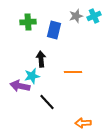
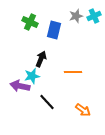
green cross: moved 2 px right; rotated 28 degrees clockwise
black arrow: rotated 28 degrees clockwise
orange arrow: moved 13 px up; rotated 140 degrees counterclockwise
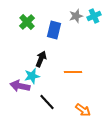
green cross: moved 3 px left; rotated 21 degrees clockwise
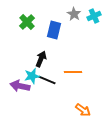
gray star: moved 2 px left, 2 px up; rotated 24 degrees counterclockwise
black line: moved 22 px up; rotated 24 degrees counterclockwise
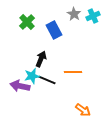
cyan cross: moved 1 px left
blue rectangle: rotated 42 degrees counterclockwise
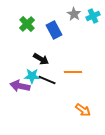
green cross: moved 2 px down
black arrow: rotated 98 degrees clockwise
cyan star: rotated 14 degrees clockwise
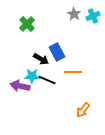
blue rectangle: moved 3 px right, 22 px down
orange arrow: rotated 91 degrees clockwise
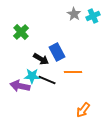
green cross: moved 6 px left, 8 px down
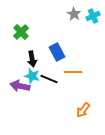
black arrow: moved 9 px left; rotated 49 degrees clockwise
cyan star: rotated 14 degrees clockwise
black line: moved 2 px right, 1 px up
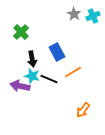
orange line: rotated 30 degrees counterclockwise
